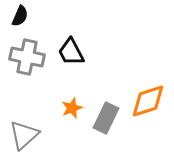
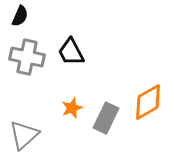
orange diamond: moved 1 px down; rotated 12 degrees counterclockwise
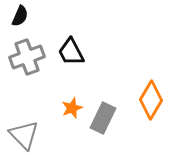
gray cross: rotated 32 degrees counterclockwise
orange diamond: moved 3 px right, 2 px up; rotated 30 degrees counterclockwise
gray rectangle: moved 3 px left
gray triangle: rotated 32 degrees counterclockwise
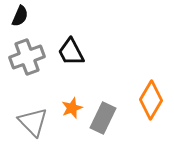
gray triangle: moved 9 px right, 13 px up
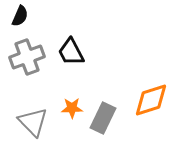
orange diamond: rotated 42 degrees clockwise
orange star: rotated 20 degrees clockwise
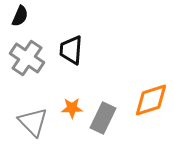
black trapezoid: moved 2 px up; rotated 32 degrees clockwise
gray cross: moved 1 px down; rotated 36 degrees counterclockwise
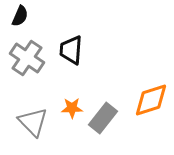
gray rectangle: rotated 12 degrees clockwise
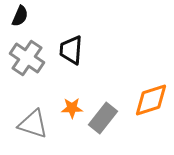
gray triangle: moved 2 px down; rotated 28 degrees counterclockwise
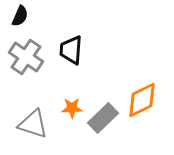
gray cross: moved 1 px left, 1 px up
orange diamond: moved 9 px left; rotated 9 degrees counterclockwise
gray rectangle: rotated 8 degrees clockwise
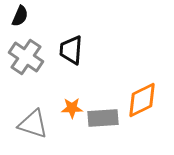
gray rectangle: rotated 40 degrees clockwise
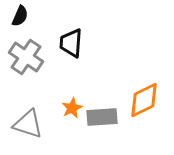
black trapezoid: moved 7 px up
orange diamond: moved 2 px right
orange star: rotated 25 degrees counterclockwise
gray rectangle: moved 1 px left, 1 px up
gray triangle: moved 5 px left
